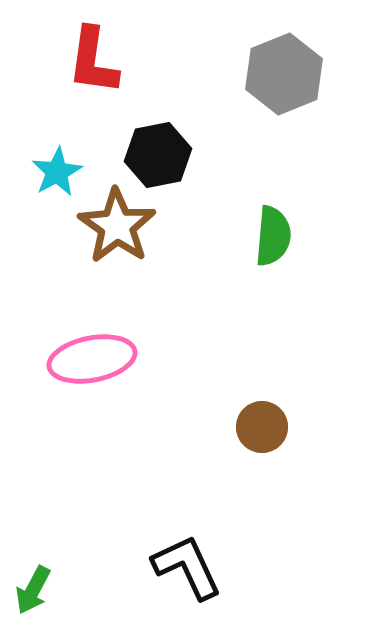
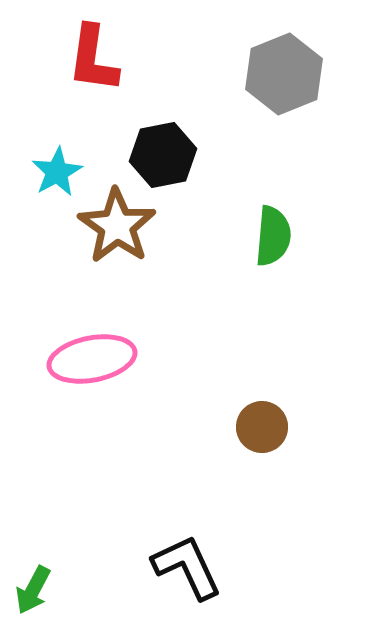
red L-shape: moved 2 px up
black hexagon: moved 5 px right
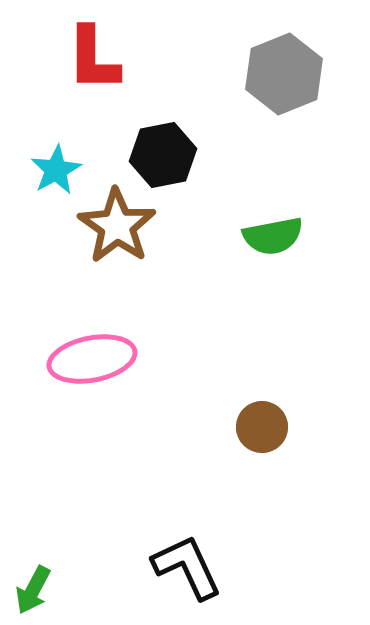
red L-shape: rotated 8 degrees counterclockwise
cyan star: moved 1 px left, 2 px up
green semicircle: rotated 74 degrees clockwise
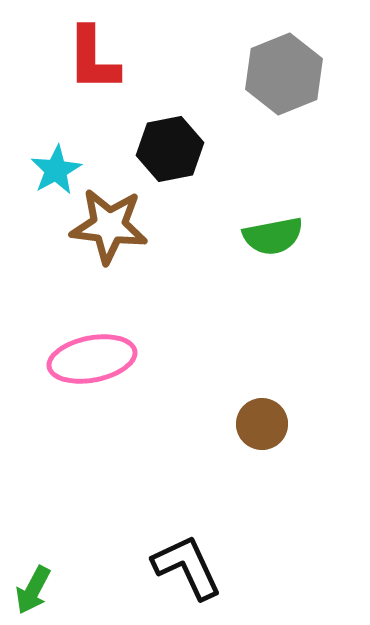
black hexagon: moved 7 px right, 6 px up
brown star: moved 8 px left; rotated 28 degrees counterclockwise
brown circle: moved 3 px up
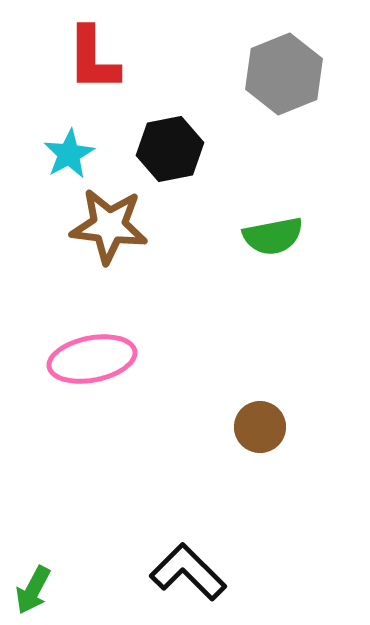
cyan star: moved 13 px right, 16 px up
brown circle: moved 2 px left, 3 px down
black L-shape: moved 1 px right, 5 px down; rotated 20 degrees counterclockwise
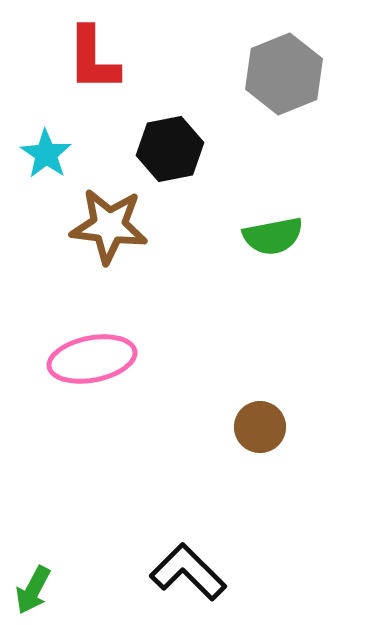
cyan star: moved 23 px left; rotated 9 degrees counterclockwise
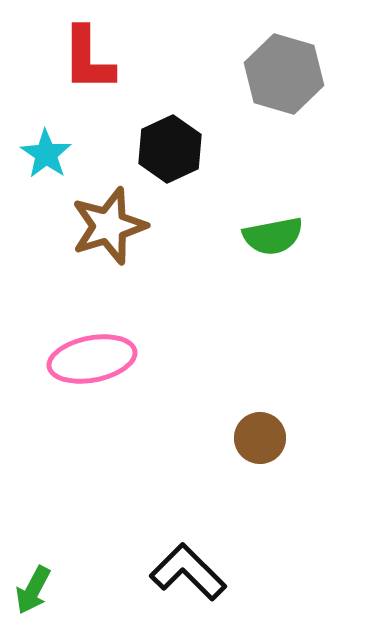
red L-shape: moved 5 px left
gray hexagon: rotated 22 degrees counterclockwise
black hexagon: rotated 14 degrees counterclockwise
brown star: rotated 24 degrees counterclockwise
brown circle: moved 11 px down
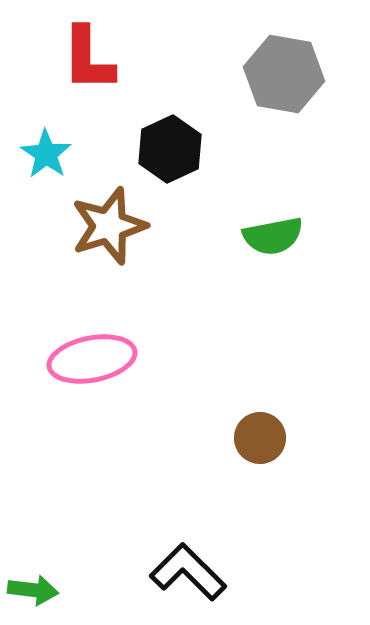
gray hexagon: rotated 6 degrees counterclockwise
green arrow: rotated 111 degrees counterclockwise
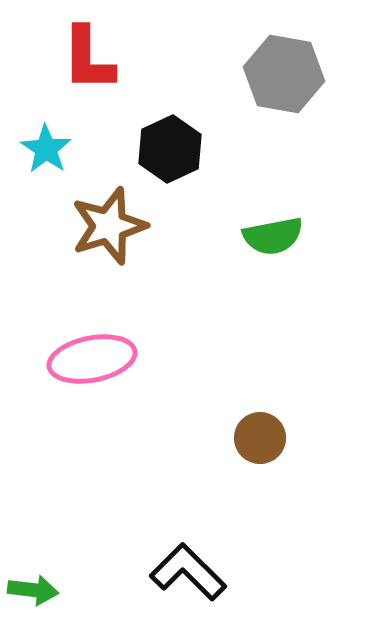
cyan star: moved 5 px up
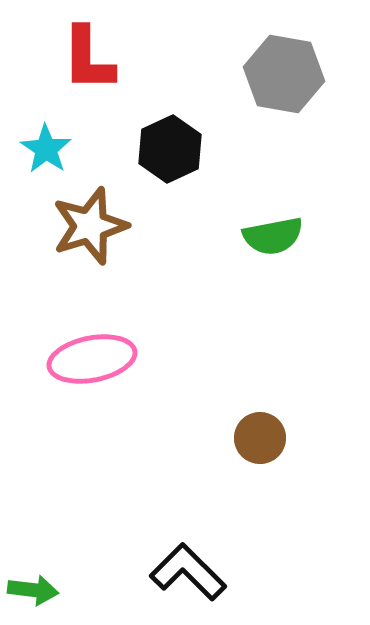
brown star: moved 19 px left
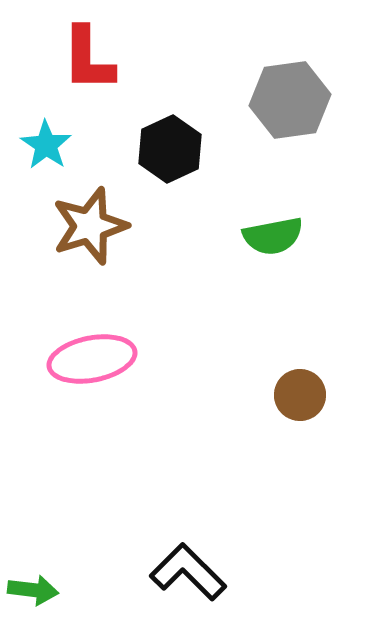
gray hexagon: moved 6 px right, 26 px down; rotated 18 degrees counterclockwise
cyan star: moved 4 px up
brown circle: moved 40 px right, 43 px up
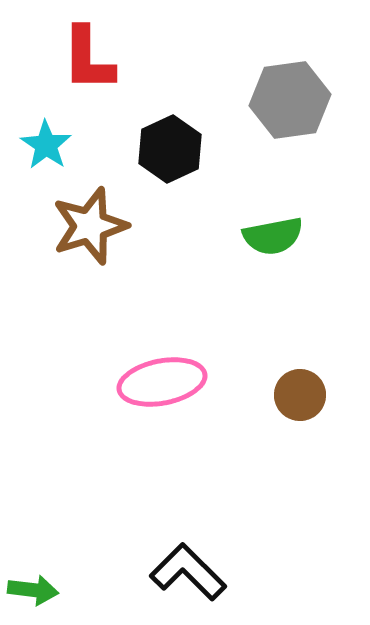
pink ellipse: moved 70 px right, 23 px down
